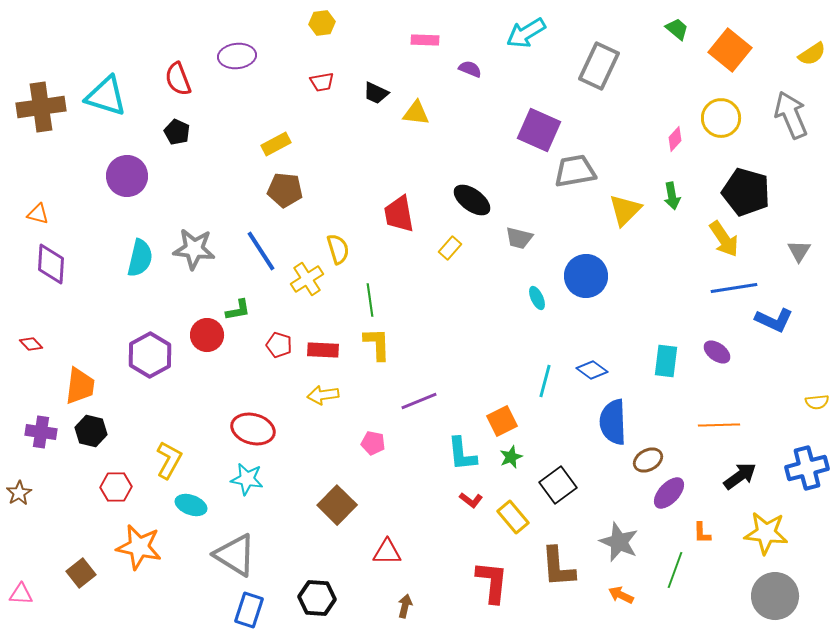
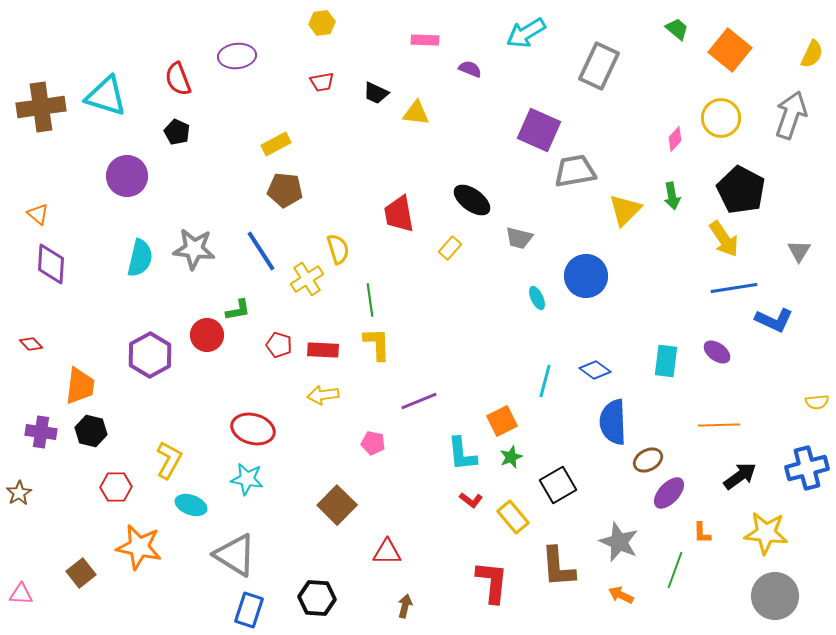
yellow semicircle at (812, 54): rotated 32 degrees counterclockwise
gray arrow at (791, 115): rotated 42 degrees clockwise
black pentagon at (746, 192): moved 5 px left, 2 px up; rotated 12 degrees clockwise
orange triangle at (38, 214): rotated 25 degrees clockwise
blue diamond at (592, 370): moved 3 px right
black square at (558, 485): rotated 6 degrees clockwise
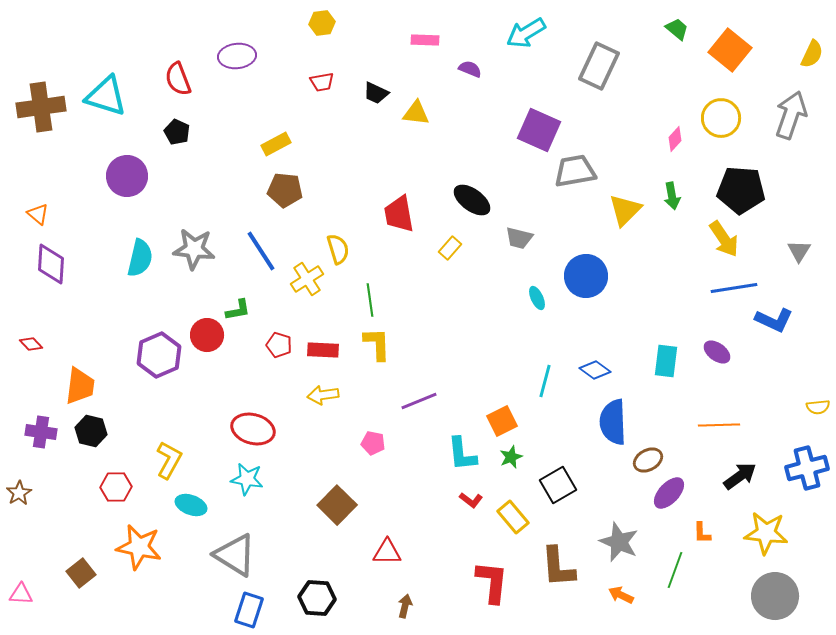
black pentagon at (741, 190): rotated 24 degrees counterclockwise
purple hexagon at (150, 355): moved 9 px right; rotated 6 degrees clockwise
yellow semicircle at (817, 402): moved 1 px right, 5 px down
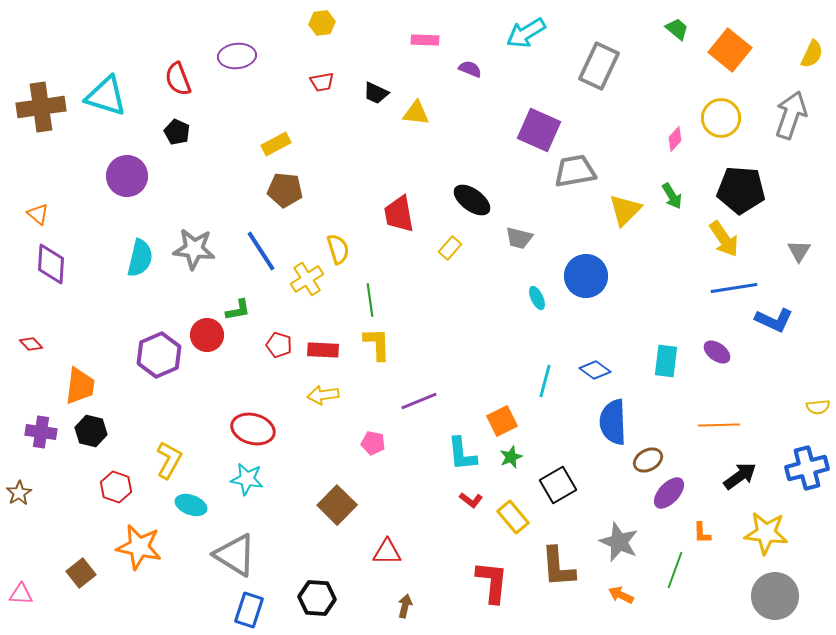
green arrow at (672, 196): rotated 20 degrees counterclockwise
red hexagon at (116, 487): rotated 20 degrees clockwise
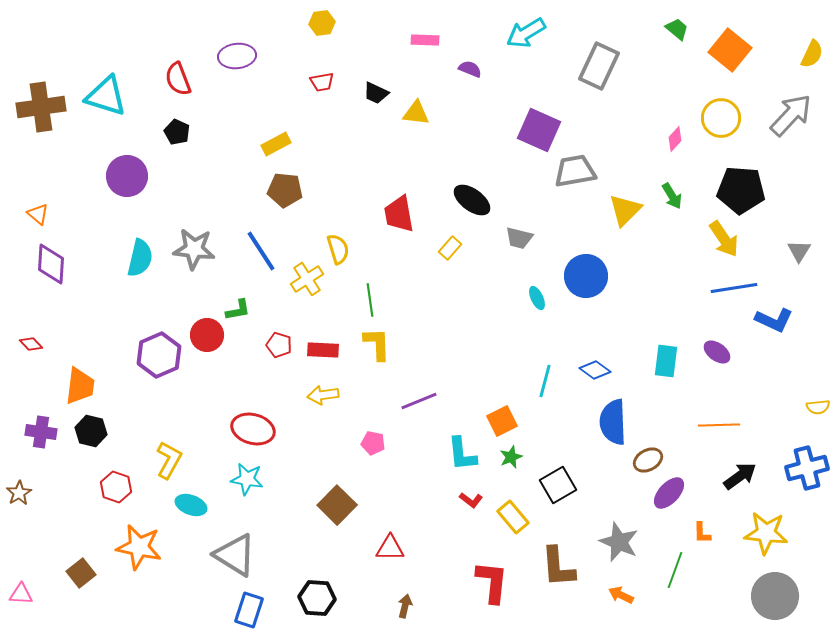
gray arrow at (791, 115): rotated 24 degrees clockwise
red triangle at (387, 552): moved 3 px right, 4 px up
